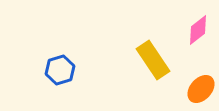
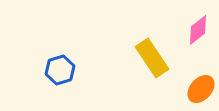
yellow rectangle: moved 1 px left, 2 px up
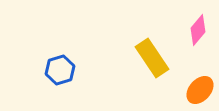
pink diamond: rotated 12 degrees counterclockwise
orange ellipse: moved 1 px left, 1 px down
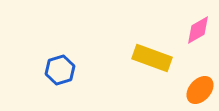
pink diamond: rotated 20 degrees clockwise
yellow rectangle: rotated 36 degrees counterclockwise
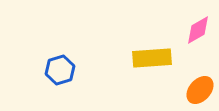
yellow rectangle: rotated 24 degrees counterclockwise
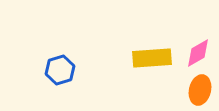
pink diamond: moved 23 px down
orange ellipse: rotated 28 degrees counterclockwise
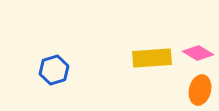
pink diamond: rotated 60 degrees clockwise
blue hexagon: moved 6 px left
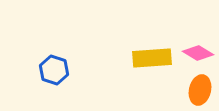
blue hexagon: rotated 24 degrees counterclockwise
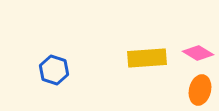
yellow rectangle: moved 5 px left
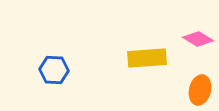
pink diamond: moved 14 px up
blue hexagon: rotated 16 degrees counterclockwise
